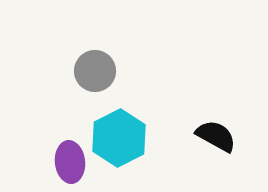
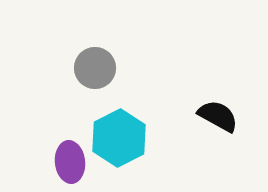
gray circle: moved 3 px up
black semicircle: moved 2 px right, 20 px up
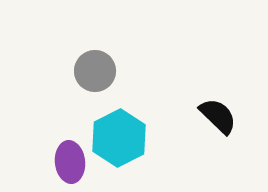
gray circle: moved 3 px down
black semicircle: rotated 15 degrees clockwise
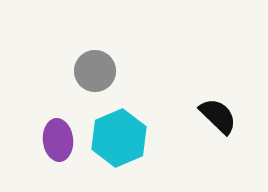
cyan hexagon: rotated 4 degrees clockwise
purple ellipse: moved 12 px left, 22 px up
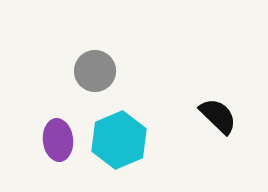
cyan hexagon: moved 2 px down
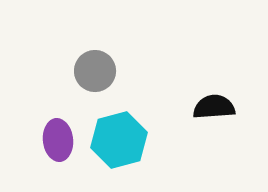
black semicircle: moved 4 px left, 9 px up; rotated 48 degrees counterclockwise
cyan hexagon: rotated 8 degrees clockwise
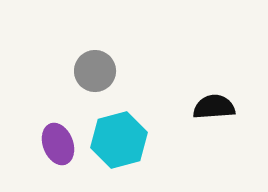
purple ellipse: moved 4 px down; rotated 15 degrees counterclockwise
